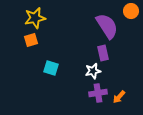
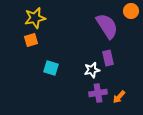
purple rectangle: moved 5 px right, 5 px down
white star: moved 1 px left, 1 px up
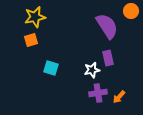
yellow star: moved 1 px up
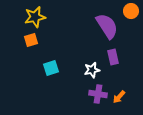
purple rectangle: moved 5 px right, 1 px up
cyan square: rotated 35 degrees counterclockwise
purple cross: moved 1 px down; rotated 18 degrees clockwise
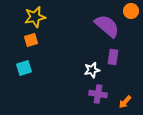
purple semicircle: rotated 16 degrees counterclockwise
purple rectangle: rotated 21 degrees clockwise
cyan square: moved 27 px left
orange arrow: moved 6 px right, 5 px down
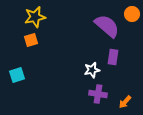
orange circle: moved 1 px right, 3 px down
cyan square: moved 7 px left, 7 px down
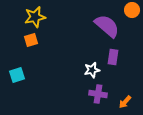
orange circle: moved 4 px up
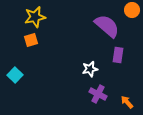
purple rectangle: moved 5 px right, 2 px up
white star: moved 2 px left, 1 px up
cyan square: moved 2 px left; rotated 28 degrees counterclockwise
purple cross: rotated 18 degrees clockwise
orange arrow: moved 2 px right; rotated 96 degrees clockwise
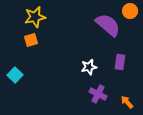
orange circle: moved 2 px left, 1 px down
purple semicircle: moved 1 px right, 1 px up
purple rectangle: moved 2 px right, 7 px down
white star: moved 1 px left, 2 px up
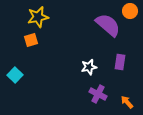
yellow star: moved 3 px right
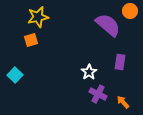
white star: moved 5 px down; rotated 21 degrees counterclockwise
orange arrow: moved 4 px left
